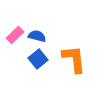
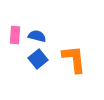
pink rectangle: rotated 42 degrees counterclockwise
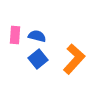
orange L-shape: rotated 48 degrees clockwise
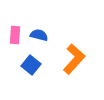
blue semicircle: moved 2 px right, 1 px up
blue square: moved 7 px left, 6 px down; rotated 12 degrees counterclockwise
